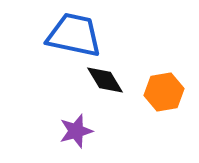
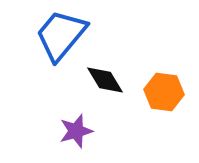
blue trapezoid: moved 13 px left; rotated 62 degrees counterclockwise
orange hexagon: rotated 18 degrees clockwise
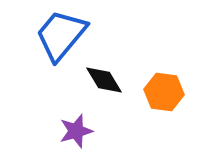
black diamond: moved 1 px left
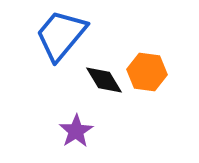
orange hexagon: moved 17 px left, 20 px up
purple star: rotated 16 degrees counterclockwise
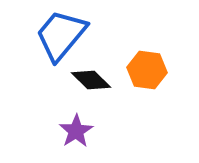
orange hexagon: moved 2 px up
black diamond: moved 13 px left; rotated 15 degrees counterclockwise
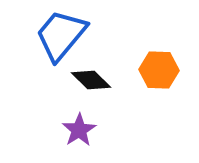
orange hexagon: moved 12 px right; rotated 6 degrees counterclockwise
purple star: moved 3 px right, 1 px up
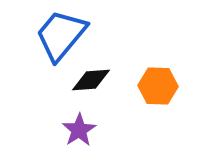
orange hexagon: moved 1 px left, 16 px down
black diamond: rotated 48 degrees counterclockwise
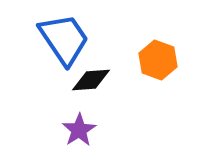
blue trapezoid: moved 3 px right, 4 px down; rotated 106 degrees clockwise
orange hexagon: moved 26 px up; rotated 18 degrees clockwise
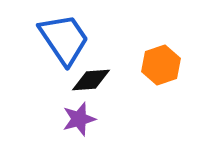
orange hexagon: moved 3 px right, 5 px down; rotated 21 degrees clockwise
purple star: moved 11 px up; rotated 16 degrees clockwise
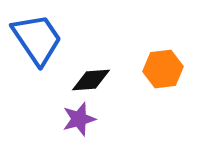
blue trapezoid: moved 27 px left
orange hexagon: moved 2 px right, 4 px down; rotated 12 degrees clockwise
